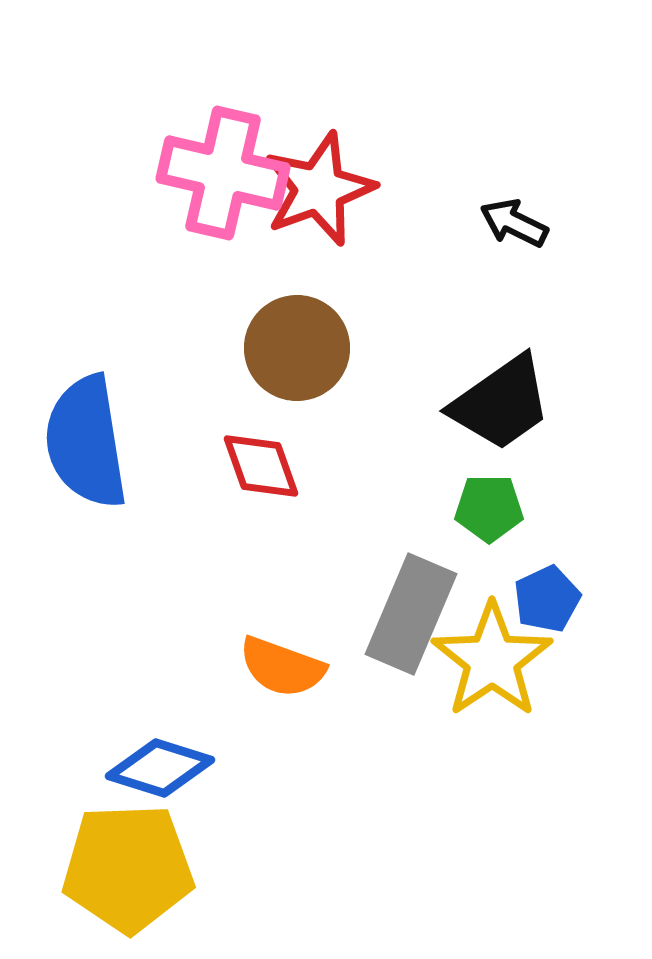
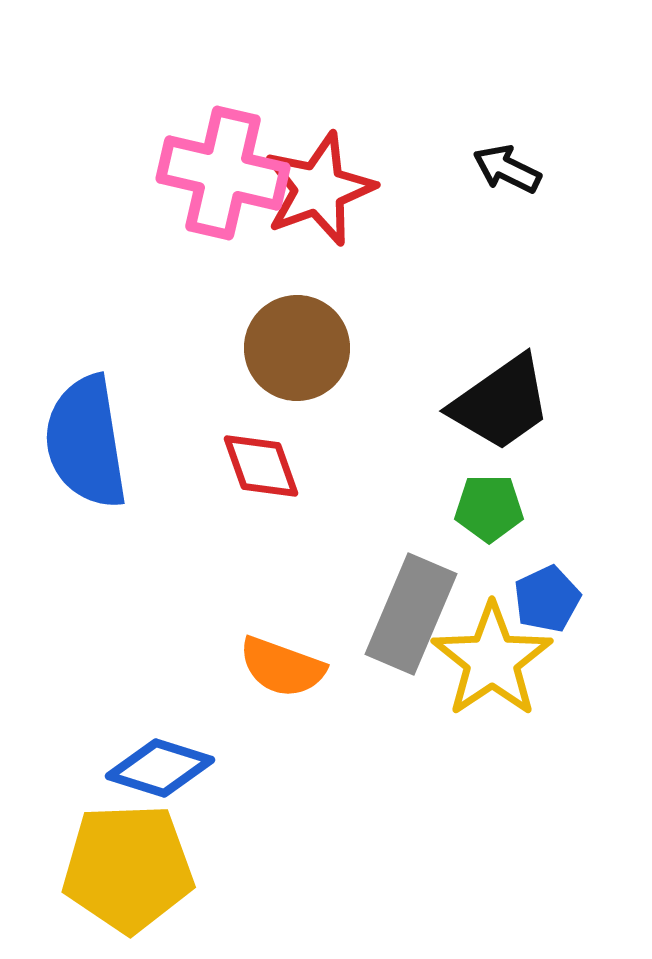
black arrow: moved 7 px left, 54 px up
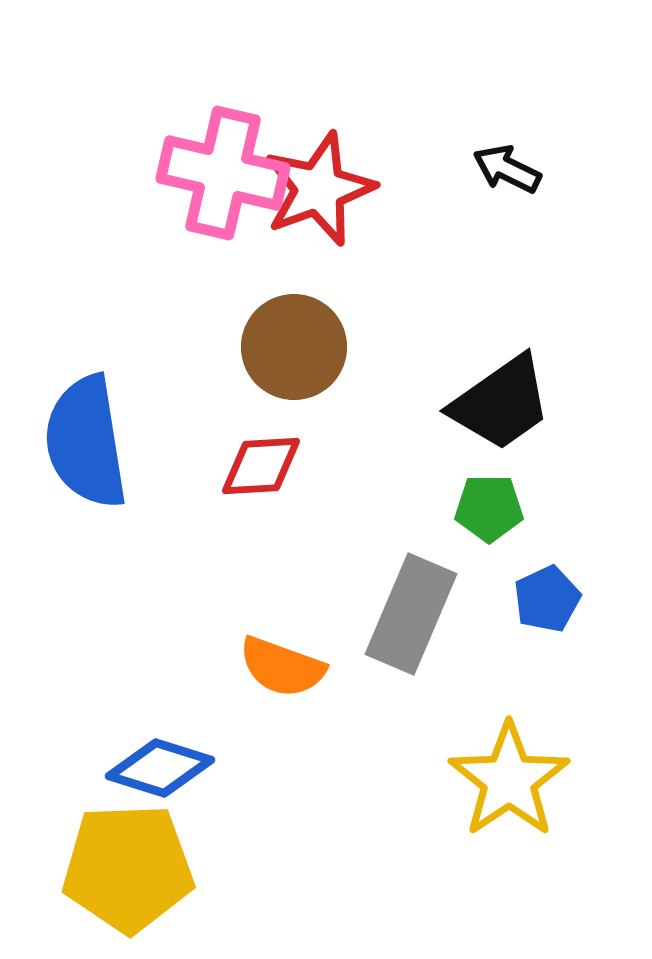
brown circle: moved 3 px left, 1 px up
red diamond: rotated 74 degrees counterclockwise
yellow star: moved 17 px right, 120 px down
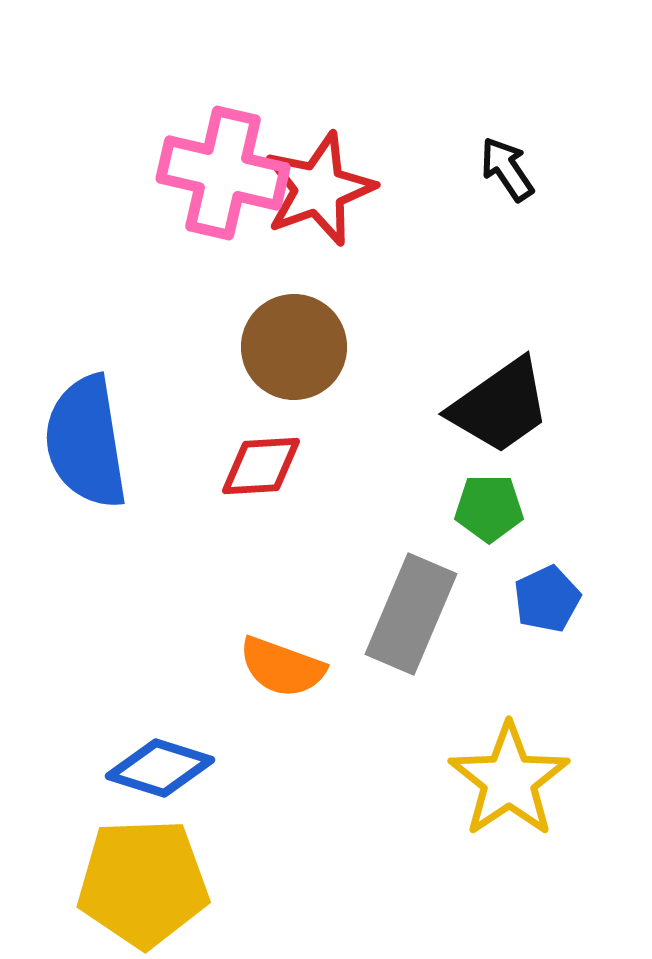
black arrow: rotated 30 degrees clockwise
black trapezoid: moved 1 px left, 3 px down
yellow pentagon: moved 15 px right, 15 px down
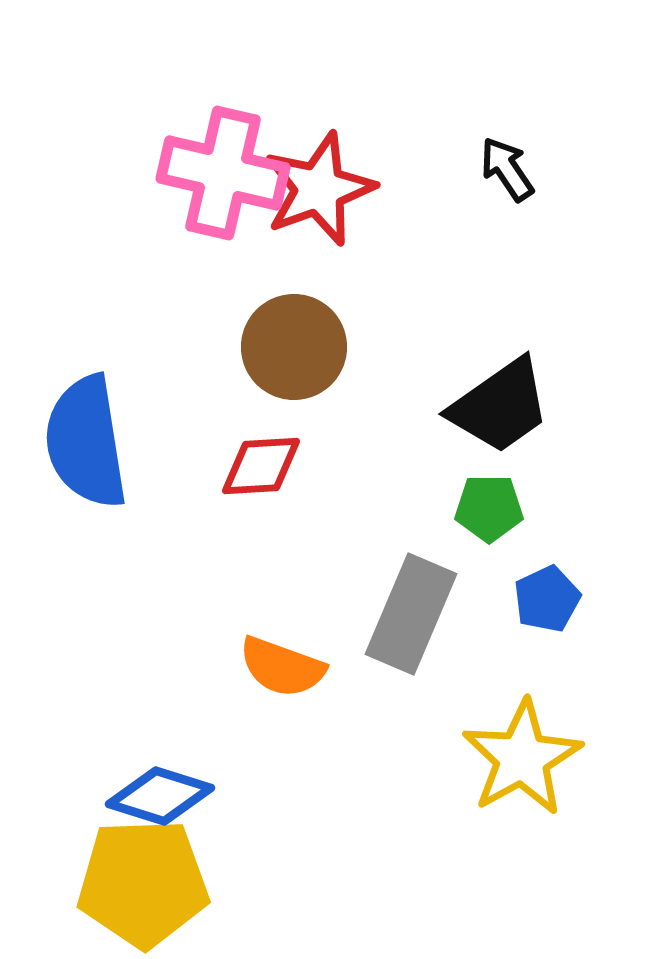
blue diamond: moved 28 px down
yellow star: moved 13 px right, 22 px up; rotated 5 degrees clockwise
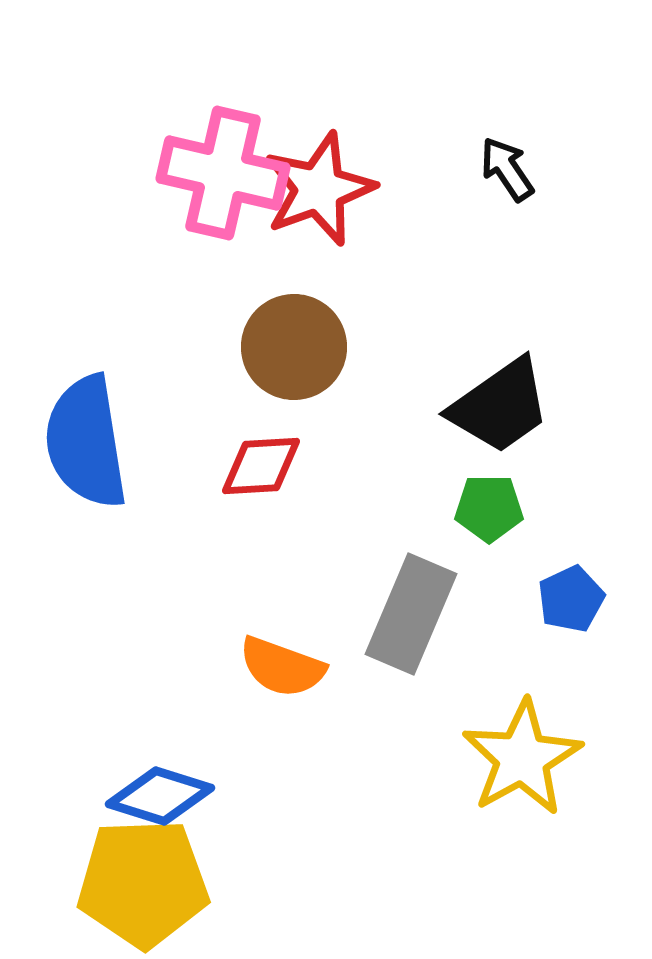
blue pentagon: moved 24 px right
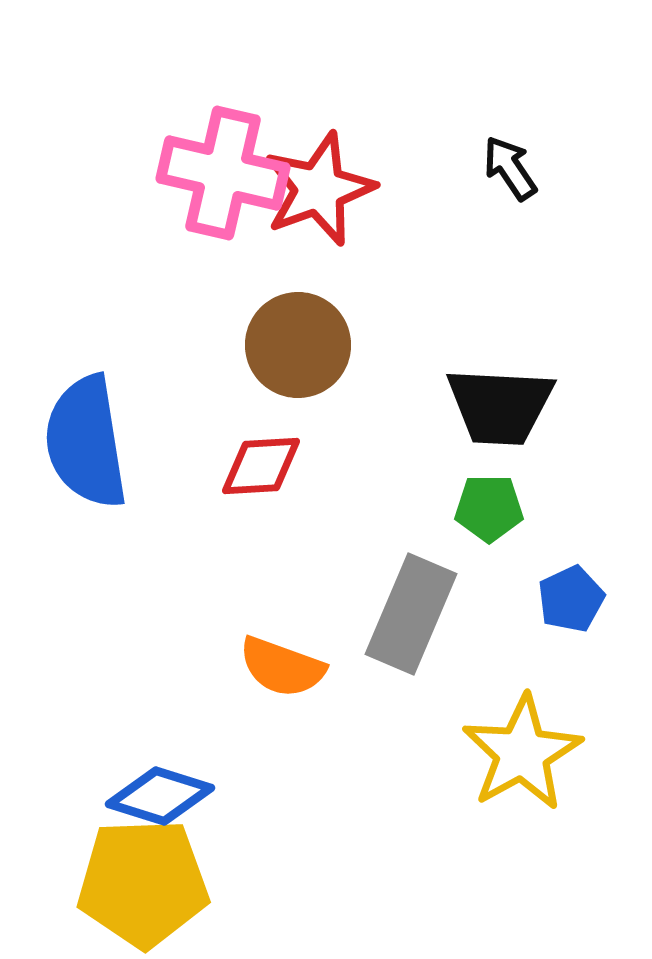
black arrow: moved 3 px right, 1 px up
brown circle: moved 4 px right, 2 px up
black trapezoid: rotated 38 degrees clockwise
yellow star: moved 5 px up
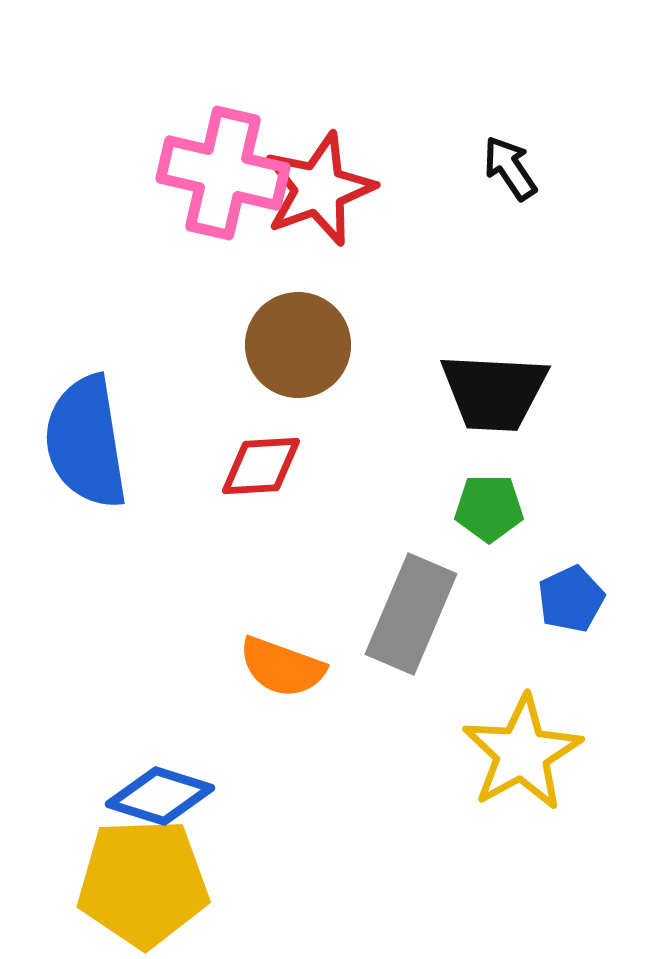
black trapezoid: moved 6 px left, 14 px up
